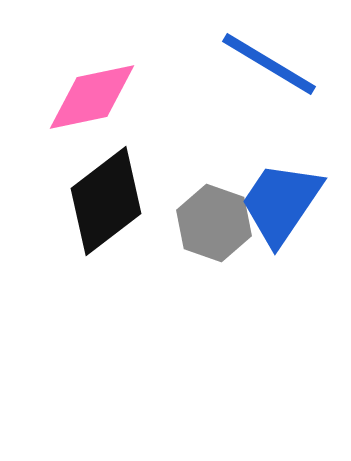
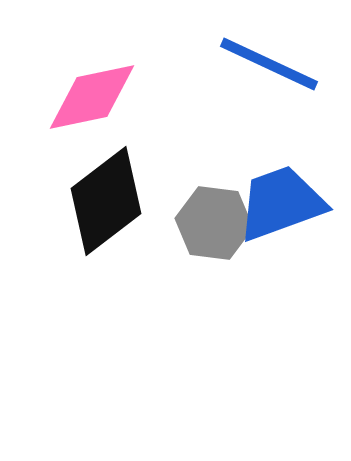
blue line: rotated 6 degrees counterclockwise
blue trapezoid: rotated 36 degrees clockwise
gray hexagon: rotated 12 degrees counterclockwise
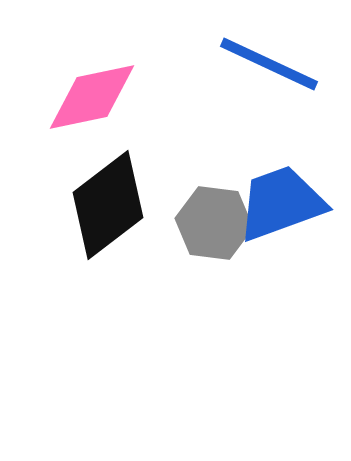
black diamond: moved 2 px right, 4 px down
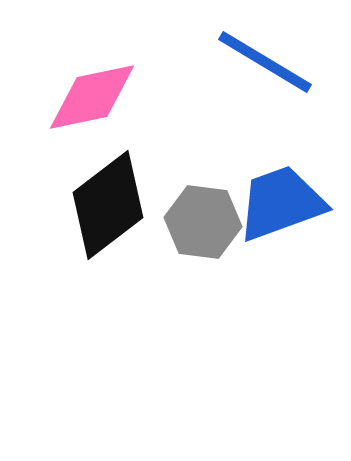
blue line: moved 4 px left, 2 px up; rotated 6 degrees clockwise
gray hexagon: moved 11 px left, 1 px up
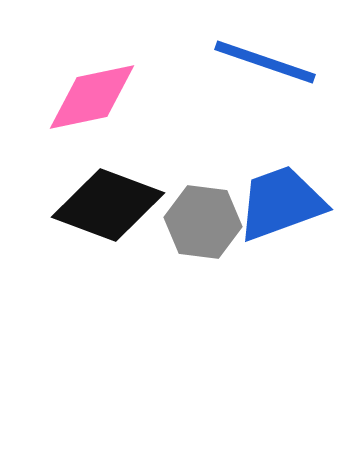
blue line: rotated 12 degrees counterclockwise
black diamond: rotated 58 degrees clockwise
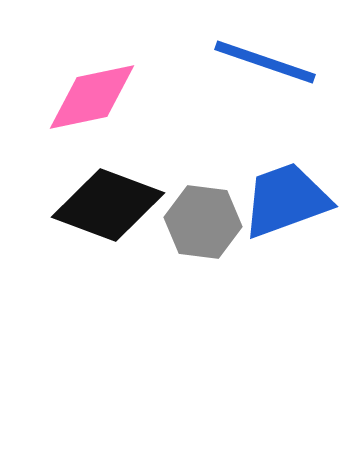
blue trapezoid: moved 5 px right, 3 px up
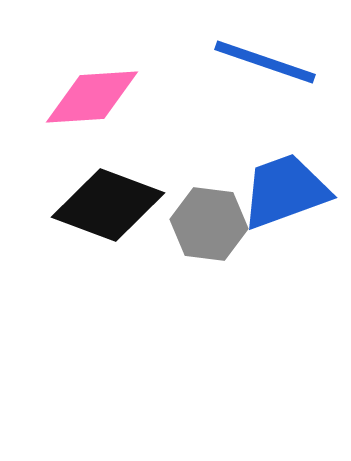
pink diamond: rotated 8 degrees clockwise
blue trapezoid: moved 1 px left, 9 px up
gray hexagon: moved 6 px right, 2 px down
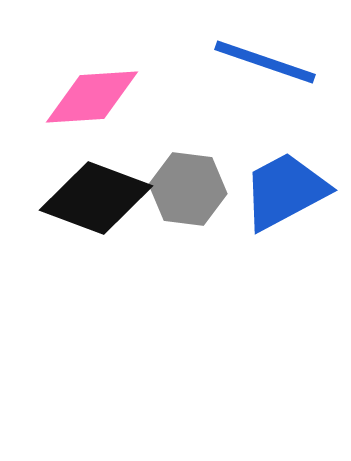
blue trapezoid: rotated 8 degrees counterclockwise
black diamond: moved 12 px left, 7 px up
gray hexagon: moved 21 px left, 35 px up
